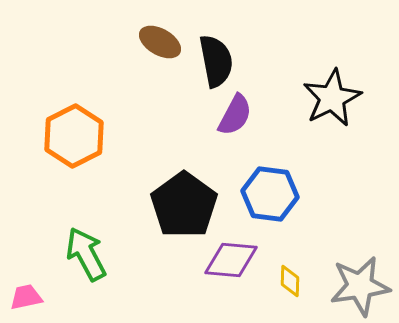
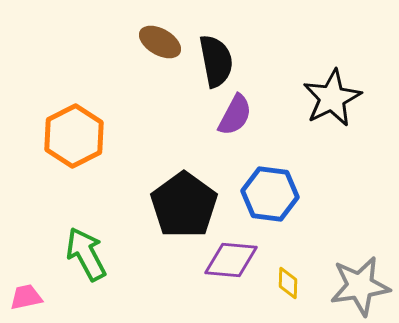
yellow diamond: moved 2 px left, 2 px down
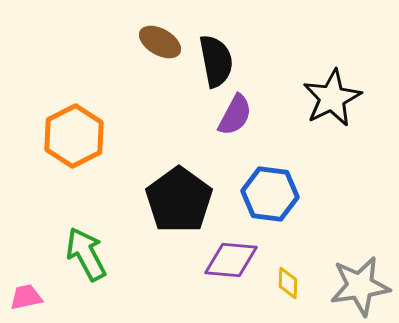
black pentagon: moved 5 px left, 5 px up
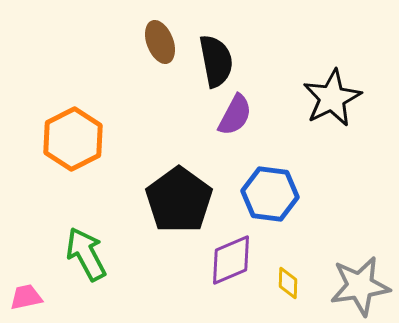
brown ellipse: rotated 39 degrees clockwise
orange hexagon: moved 1 px left, 3 px down
purple diamond: rotated 28 degrees counterclockwise
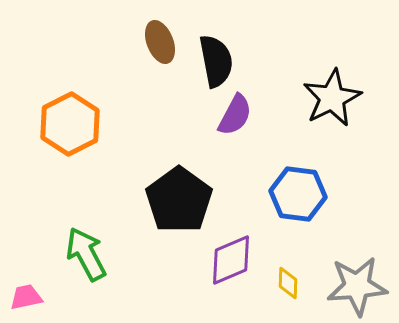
orange hexagon: moved 3 px left, 15 px up
blue hexagon: moved 28 px right
gray star: moved 3 px left; rotated 4 degrees clockwise
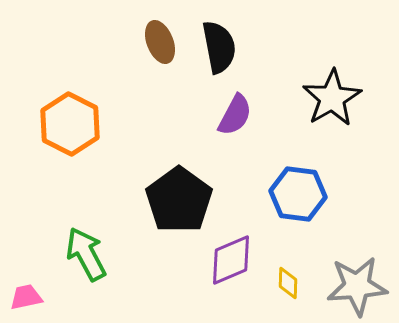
black semicircle: moved 3 px right, 14 px up
black star: rotated 4 degrees counterclockwise
orange hexagon: rotated 6 degrees counterclockwise
